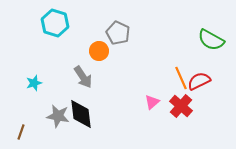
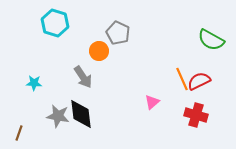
orange line: moved 1 px right, 1 px down
cyan star: rotated 21 degrees clockwise
red cross: moved 15 px right, 9 px down; rotated 25 degrees counterclockwise
brown line: moved 2 px left, 1 px down
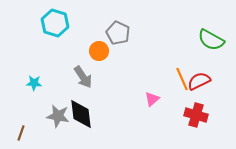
pink triangle: moved 3 px up
brown line: moved 2 px right
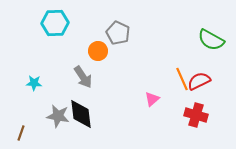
cyan hexagon: rotated 20 degrees counterclockwise
orange circle: moved 1 px left
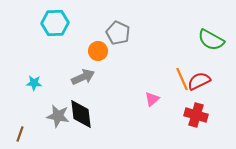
gray arrow: rotated 80 degrees counterclockwise
brown line: moved 1 px left, 1 px down
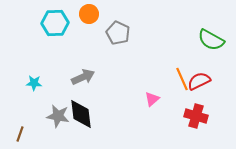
orange circle: moved 9 px left, 37 px up
red cross: moved 1 px down
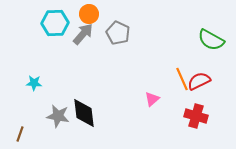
gray arrow: moved 43 px up; rotated 25 degrees counterclockwise
black diamond: moved 3 px right, 1 px up
